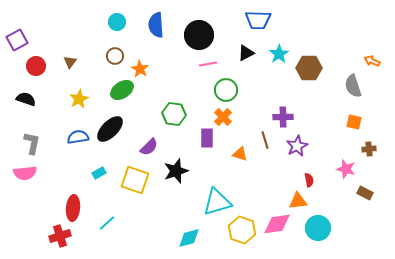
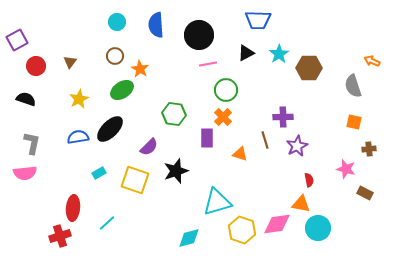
orange triangle at (298, 201): moved 3 px right, 3 px down; rotated 18 degrees clockwise
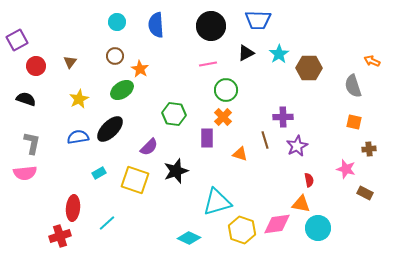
black circle at (199, 35): moved 12 px right, 9 px up
cyan diamond at (189, 238): rotated 40 degrees clockwise
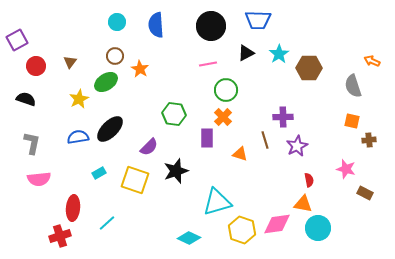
green ellipse at (122, 90): moved 16 px left, 8 px up
orange square at (354, 122): moved 2 px left, 1 px up
brown cross at (369, 149): moved 9 px up
pink semicircle at (25, 173): moved 14 px right, 6 px down
orange triangle at (301, 204): moved 2 px right
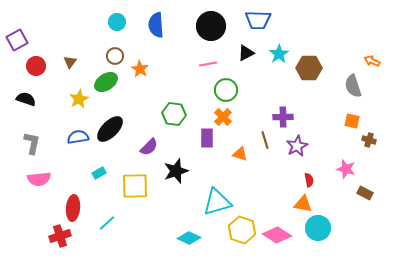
brown cross at (369, 140): rotated 24 degrees clockwise
yellow square at (135, 180): moved 6 px down; rotated 20 degrees counterclockwise
pink diamond at (277, 224): moved 11 px down; rotated 40 degrees clockwise
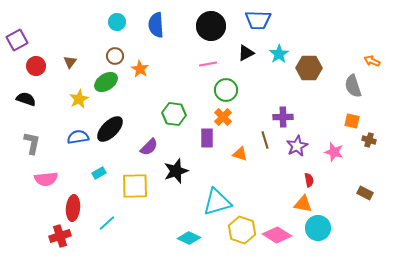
pink star at (346, 169): moved 12 px left, 17 px up
pink semicircle at (39, 179): moved 7 px right
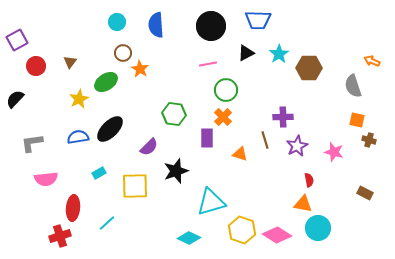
brown circle at (115, 56): moved 8 px right, 3 px up
black semicircle at (26, 99): moved 11 px left; rotated 66 degrees counterclockwise
orange square at (352, 121): moved 5 px right, 1 px up
gray L-shape at (32, 143): rotated 110 degrees counterclockwise
cyan triangle at (217, 202): moved 6 px left
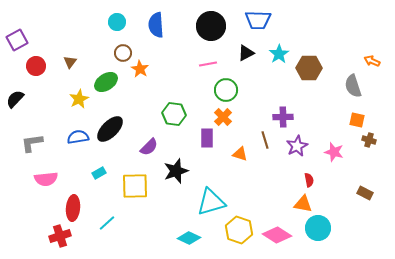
yellow hexagon at (242, 230): moved 3 px left
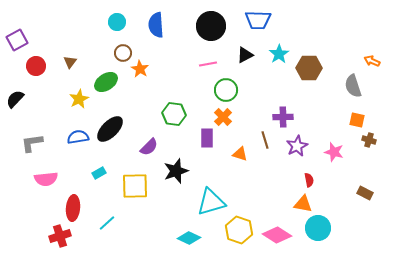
black triangle at (246, 53): moved 1 px left, 2 px down
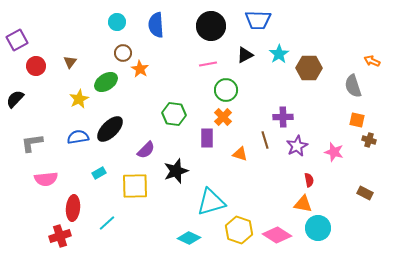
purple semicircle at (149, 147): moved 3 px left, 3 px down
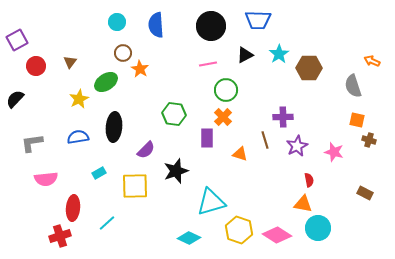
black ellipse at (110, 129): moved 4 px right, 2 px up; rotated 40 degrees counterclockwise
